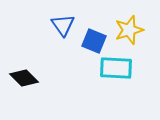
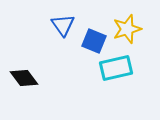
yellow star: moved 2 px left, 1 px up
cyan rectangle: rotated 16 degrees counterclockwise
black diamond: rotated 8 degrees clockwise
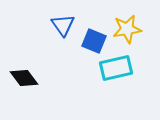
yellow star: rotated 8 degrees clockwise
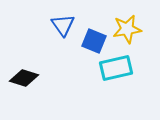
black diamond: rotated 36 degrees counterclockwise
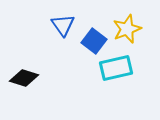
yellow star: rotated 12 degrees counterclockwise
blue square: rotated 15 degrees clockwise
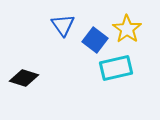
yellow star: rotated 16 degrees counterclockwise
blue square: moved 1 px right, 1 px up
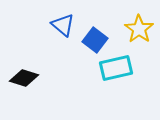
blue triangle: rotated 15 degrees counterclockwise
yellow star: moved 12 px right
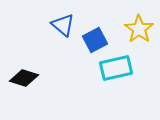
blue square: rotated 25 degrees clockwise
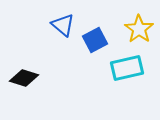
cyan rectangle: moved 11 px right
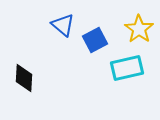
black diamond: rotated 76 degrees clockwise
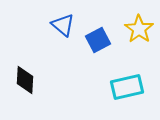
blue square: moved 3 px right
cyan rectangle: moved 19 px down
black diamond: moved 1 px right, 2 px down
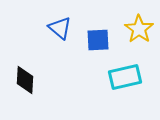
blue triangle: moved 3 px left, 3 px down
blue square: rotated 25 degrees clockwise
cyan rectangle: moved 2 px left, 10 px up
